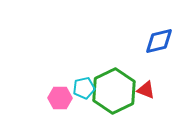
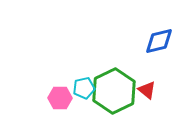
red triangle: moved 1 px right; rotated 18 degrees clockwise
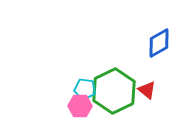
blue diamond: moved 2 px down; rotated 16 degrees counterclockwise
cyan pentagon: moved 1 px right, 1 px down; rotated 20 degrees clockwise
pink hexagon: moved 20 px right, 8 px down
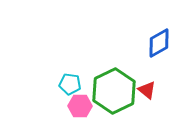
cyan pentagon: moved 15 px left, 5 px up
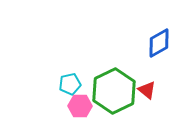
cyan pentagon: rotated 20 degrees counterclockwise
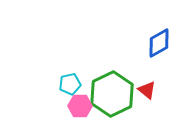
green hexagon: moved 2 px left, 3 px down
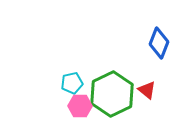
blue diamond: rotated 40 degrees counterclockwise
cyan pentagon: moved 2 px right, 1 px up
